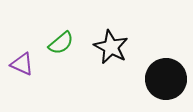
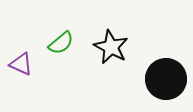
purple triangle: moved 1 px left
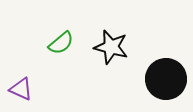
black star: rotated 12 degrees counterclockwise
purple triangle: moved 25 px down
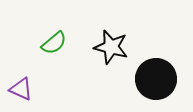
green semicircle: moved 7 px left
black circle: moved 10 px left
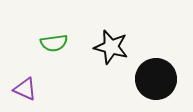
green semicircle: rotated 32 degrees clockwise
purple triangle: moved 4 px right
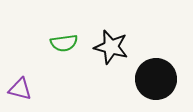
green semicircle: moved 10 px right
purple triangle: moved 5 px left; rotated 10 degrees counterclockwise
